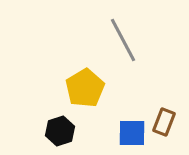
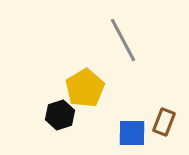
black hexagon: moved 16 px up
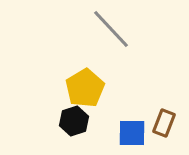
gray line: moved 12 px left, 11 px up; rotated 15 degrees counterclockwise
black hexagon: moved 14 px right, 6 px down
brown rectangle: moved 1 px down
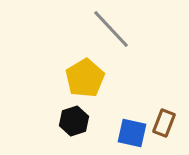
yellow pentagon: moved 10 px up
blue square: rotated 12 degrees clockwise
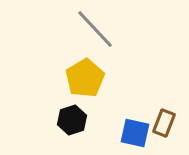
gray line: moved 16 px left
black hexagon: moved 2 px left, 1 px up
blue square: moved 3 px right
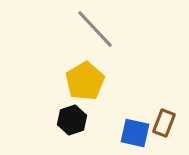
yellow pentagon: moved 3 px down
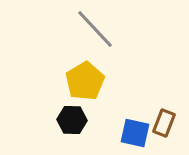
black hexagon: rotated 20 degrees clockwise
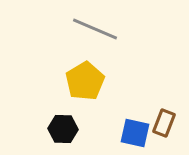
gray line: rotated 24 degrees counterclockwise
black hexagon: moved 9 px left, 9 px down
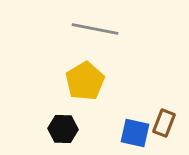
gray line: rotated 12 degrees counterclockwise
